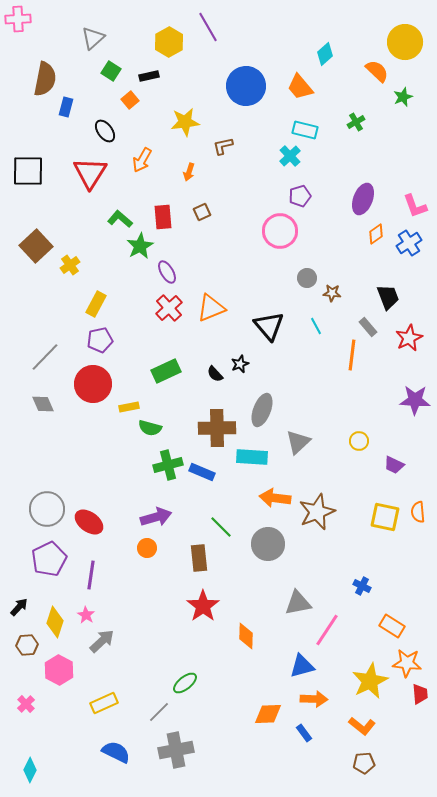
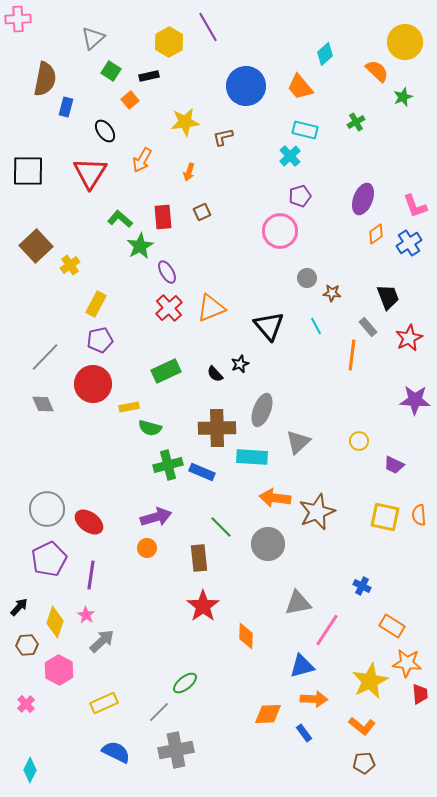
brown L-shape at (223, 146): moved 9 px up
orange semicircle at (418, 512): moved 1 px right, 3 px down
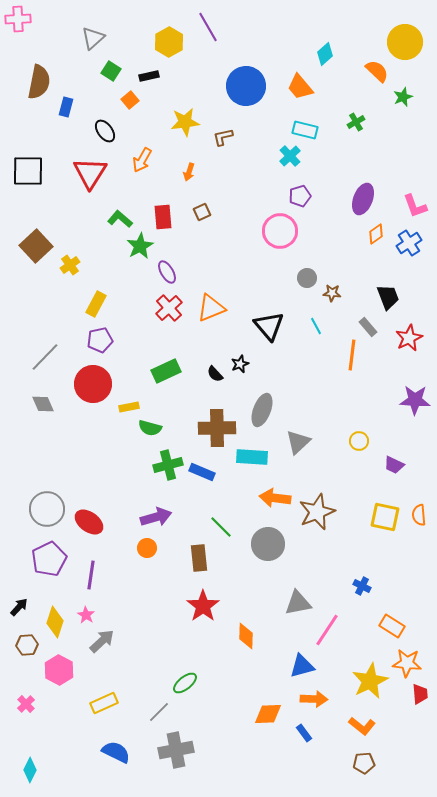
brown semicircle at (45, 79): moved 6 px left, 3 px down
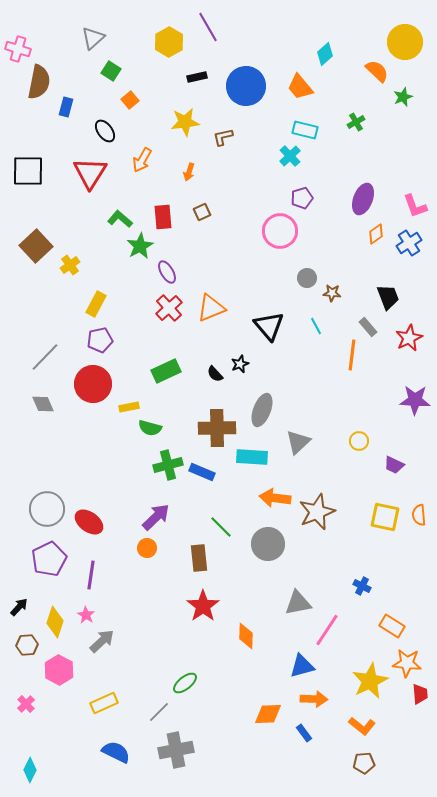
pink cross at (18, 19): moved 30 px down; rotated 20 degrees clockwise
black rectangle at (149, 76): moved 48 px right, 1 px down
purple pentagon at (300, 196): moved 2 px right, 2 px down
purple arrow at (156, 517): rotated 28 degrees counterclockwise
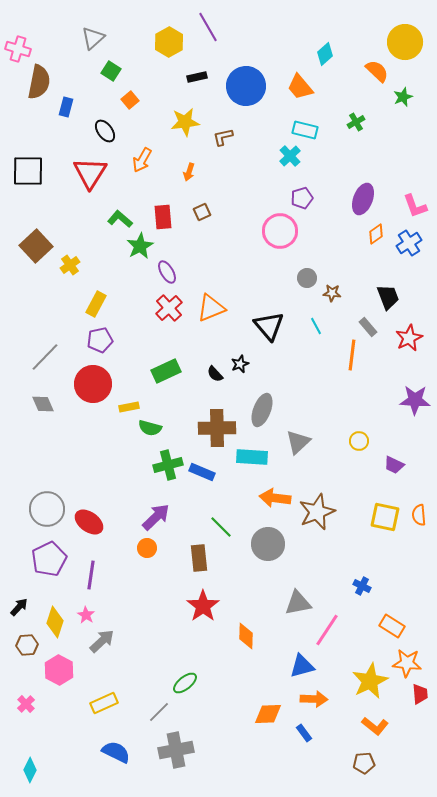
orange L-shape at (362, 726): moved 13 px right
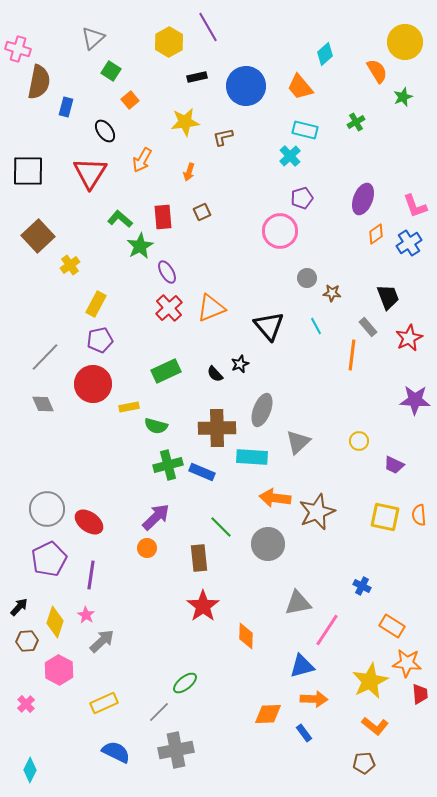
orange semicircle at (377, 71): rotated 15 degrees clockwise
brown square at (36, 246): moved 2 px right, 10 px up
green semicircle at (150, 428): moved 6 px right, 2 px up
brown hexagon at (27, 645): moved 4 px up
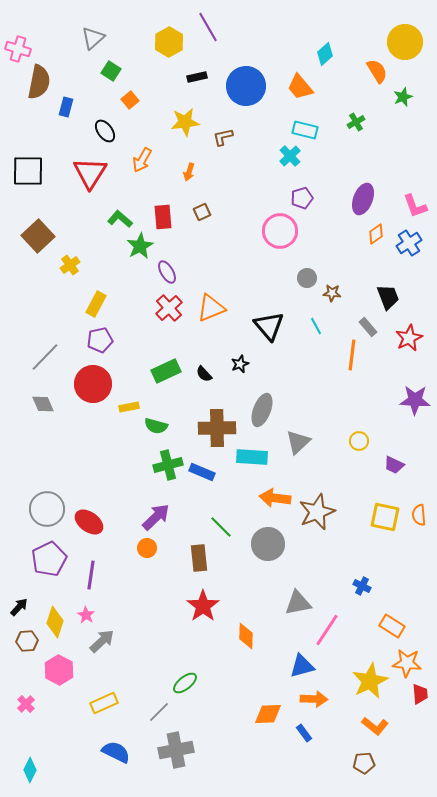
black semicircle at (215, 374): moved 11 px left
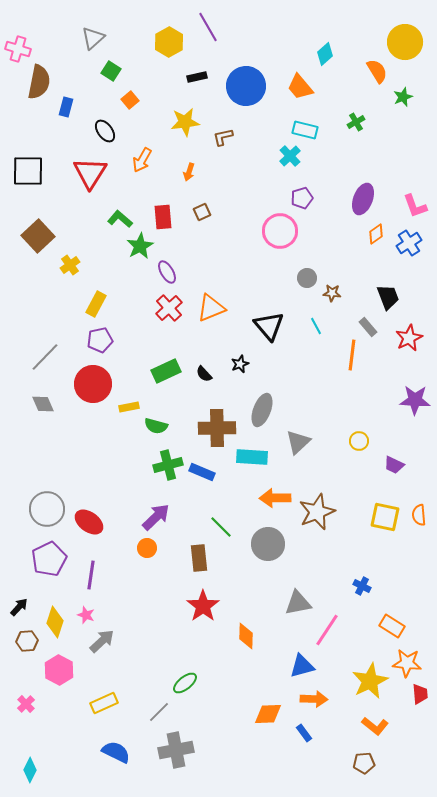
orange arrow at (275, 498): rotated 8 degrees counterclockwise
pink star at (86, 615): rotated 12 degrees counterclockwise
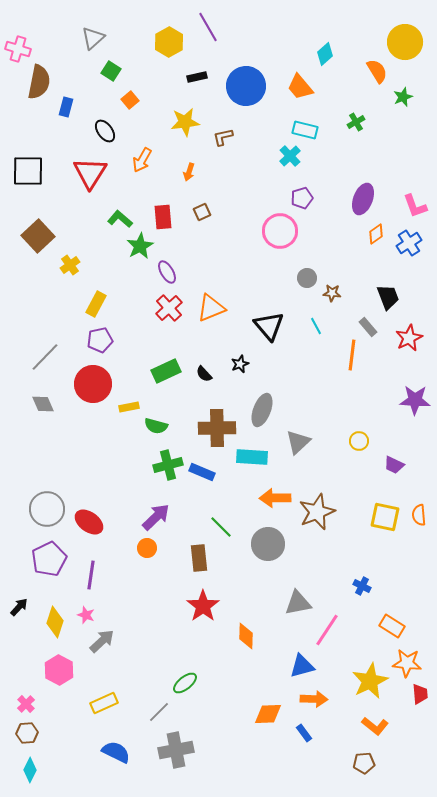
brown hexagon at (27, 641): moved 92 px down
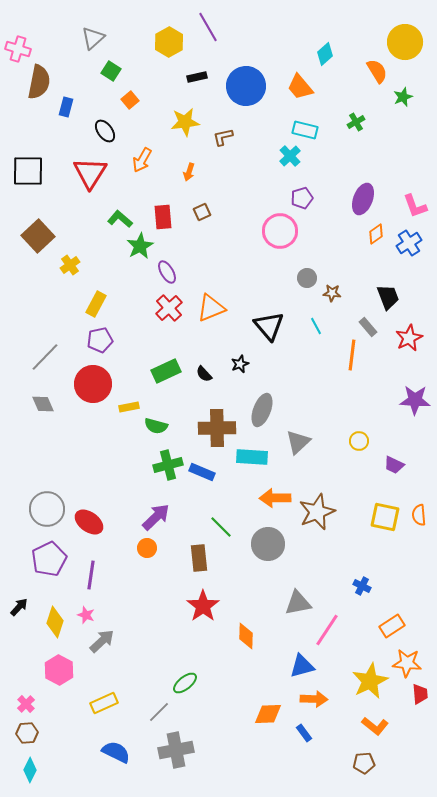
orange rectangle at (392, 626): rotated 65 degrees counterclockwise
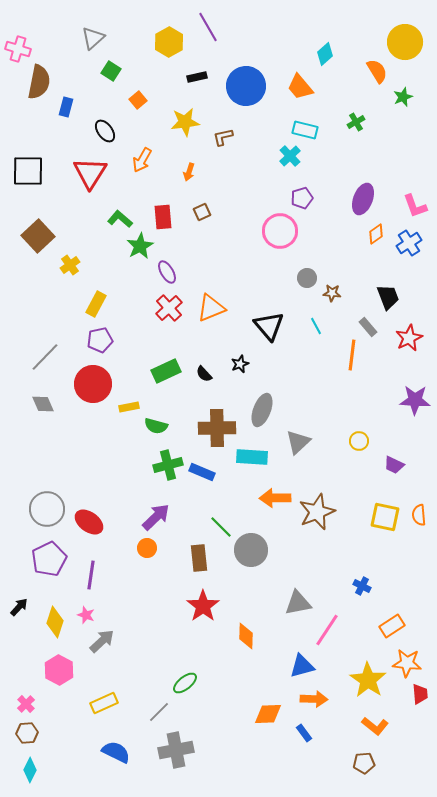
orange square at (130, 100): moved 8 px right
gray circle at (268, 544): moved 17 px left, 6 px down
yellow star at (370, 681): moved 2 px left, 1 px up; rotated 12 degrees counterclockwise
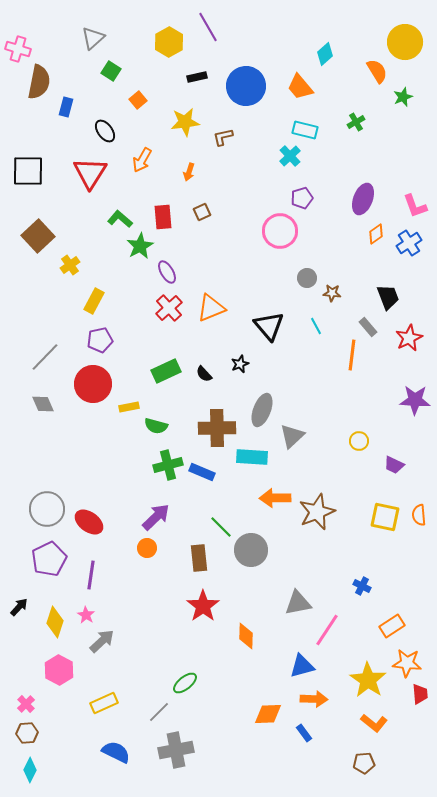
yellow rectangle at (96, 304): moved 2 px left, 3 px up
gray triangle at (298, 442): moved 6 px left, 6 px up
pink star at (86, 615): rotated 12 degrees clockwise
orange L-shape at (375, 726): moved 1 px left, 3 px up
